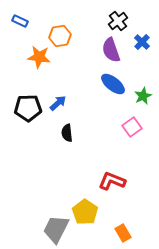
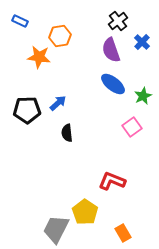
black pentagon: moved 1 px left, 2 px down
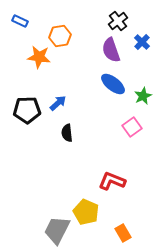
yellow pentagon: moved 1 px right; rotated 10 degrees counterclockwise
gray trapezoid: moved 1 px right, 1 px down
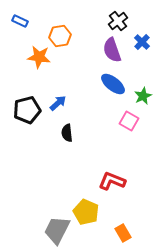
purple semicircle: moved 1 px right
black pentagon: rotated 12 degrees counterclockwise
pink square: moved 3 px left, 6 px up; rotated 24 degrees counterclockwise
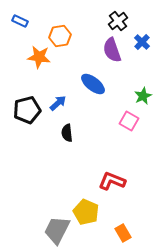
blue ellipse: moved 20 px left
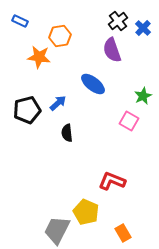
blue cross: moved 1 px right, 14 px up
